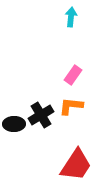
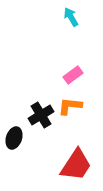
cyan arrow: rotated 36 degrees counterclockwise
pink rectangle: rotated 18 degrees clockwise
orange L-shape: moved 1 px left
black ellipse: moved 14 px down; rotated 70 degrees counterclockwise
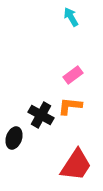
black cross: rotated 30 degrees counterclockwise
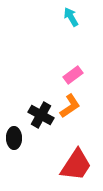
orange L-shape: rotated 140 degrees clockwise
black ellipse: rotated 20 degrees counterclockwise
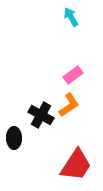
orange L-shape: moved 1 px left, 1 px up
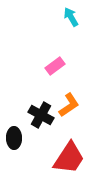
pink rectangle: moved 18 px left, 9 px up
red trapezoid: moved 7 px left, 7 px up
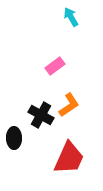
red trapezoid: rotated 9 degrees counterclockwise
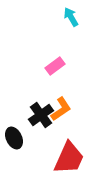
orange L-shape: moved 8 px left, 4 px down
black cross: rotated 25 degrees clockwise
black ellipse: rotated 25 degrees counterclockwise
